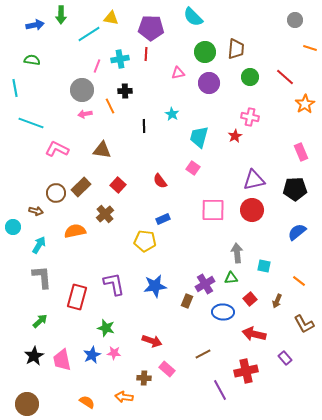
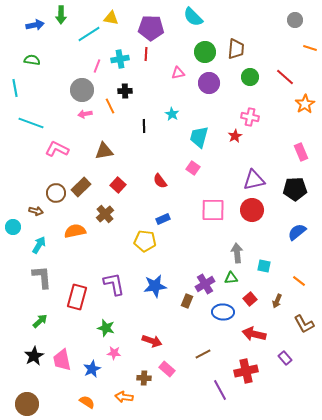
brown triangle at (102, 150): moved 2 px right, 1 px down; rotated 18 degrees counterclockwise
blue star at (92, 355): moved 14 px down
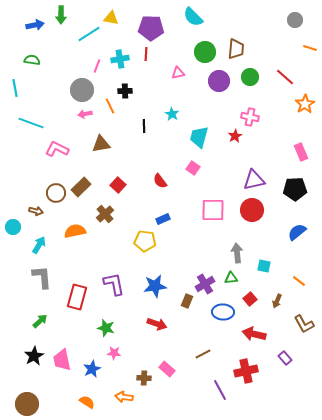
purple circle at (209, 83): moved 10 px right, 2 px up
brown triangle at (104, 151): moved 3 px left, 7 px up
red arrow at (152, 341): moved 5 px right, 17 px up
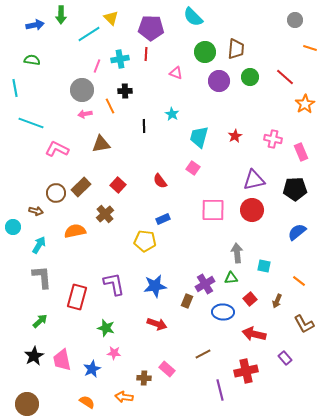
yellow triangle at (111, 18): rotated 35 degrees clockwise
pink triangle at (178, 73): moved 2 px left; rotated 32 degrees clockwise
pink cross at (250, 117): moved 23 px right, 22 px down
purple line at (220, 390): rotated 15 degrees clockwise
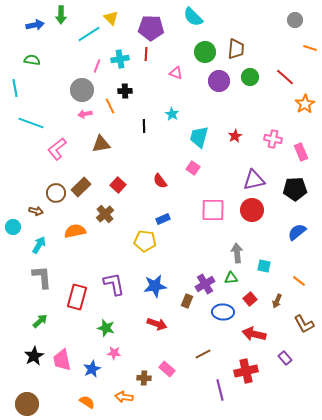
pink L-shape at (57, 149): rotated 65 degrees counterclockwise
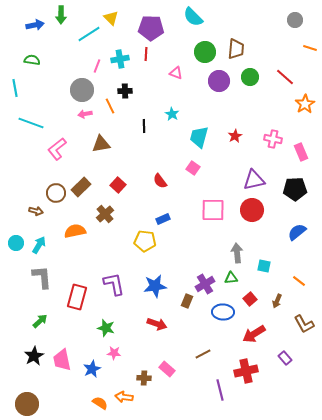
cyan circle at (13, 227): moved 3 px right, 16 px down
red arrow at (254, 334): rotated 45 degrees counterclockwise
orange semicircle at (87, 402): moved 13 px right, 1 px down
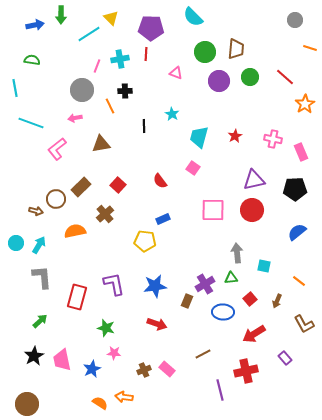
pink arrow at (85, 114): moved 10 px left, 4 px down
brown circle at (56, 193): moved 6 px down
brown cross at (144, 378): moved 8 px up; rotated 24 degrees counterclockwise
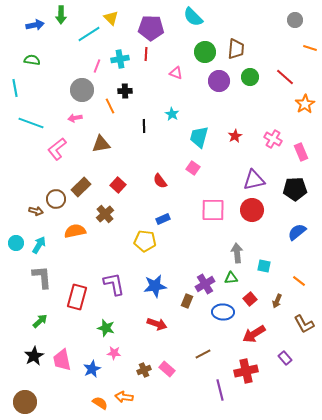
pink cross at (273, 139): rotated 18 degrees clockwise
brown circle at (27, 404): moved 2 px left, 2 px up
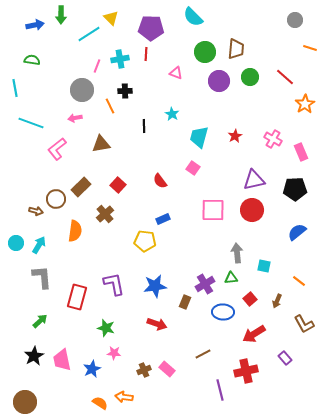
orange semicircle at (75, 231): rotated 110 degrees clockwise
brown rectangle at (187, 301): moved 2 px left, 1 px down
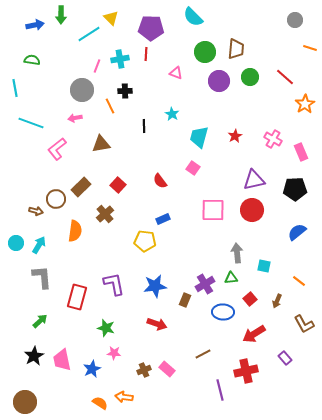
brown rectangle at (185, 302): moved 2 px up
